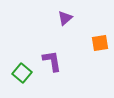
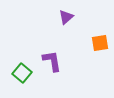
purple triangle: moved 1 px right, 1 px up
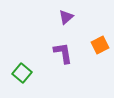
orange square: moved 2 px down; rotated 18 degrees counterclockwise
purple L-shape: moved 11 px right, 8 px up
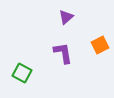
green square: rotated 12 degrees counterclockwise
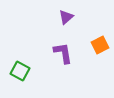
green square: moved 2 px left, 2 px up
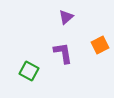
green square: moved 9 px right
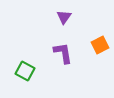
purple triangle: moved 2 px left; rotated 14 degrees counterclockwise
green square: moved 4 px left
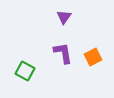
orange square: moved 7 px left, 12 px down
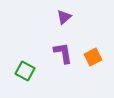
purple triangle: rotated 14 degrees clockwise
